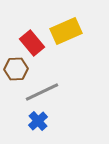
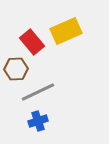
red rectangle: moved 1 px up
gray line: moved 4 px left
blue cross: rotated 24 degrees clockwise
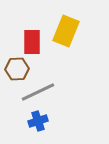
yellow rectangle: rotated 44 degrees counterclockwise
red rectangle: rotated 40 degrees clockwise
brown hexagon: moved 1 px right
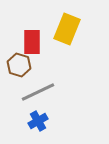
yellow rectangle: moved 1 px right, 2 px up
brown hexagon: moved 2 px right, 4 px up; rotated 20 degrees clockwise
blue cross: rotated 12 degrees counterclockwise
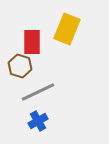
brown hexagon: moved 1 px right, 1 px down
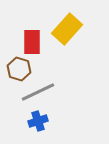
yellow rectangle: rotated 20 degrees clockwise
brown hexagon: moved 1 px left, 3 px down
blue cross: rotated 12 degrees clockwise
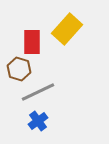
blue cross: rotated 18 degrees counterclockwise
